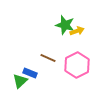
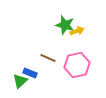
pink hexagon: rotated 15 degrees clockwise
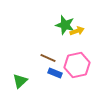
blue rectangle: moved 25 px right
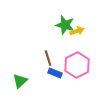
brown line: rotated 49 degrees clockwise
pink hexagon: rotated 15 degrees counterclockwise
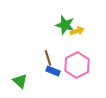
blue rectangle: moved 2 px left, 2 px up
green triangle: rotated 35 degrees counterclockwise
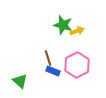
green star: moved 2 px left
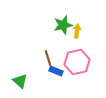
green star: rotated 30 degrees counterclockwise
yellow arrow: rotated 64 degrees counterclockwise
pink hexagon: moved 3 px up; rotated 15 degrees clockwise
blue rectangle: moved 3 px right
